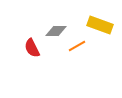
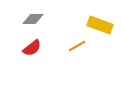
gray diamond: moved 23 px left, 12 px up
red semicircle: rotated 102 degrees counterclockwise
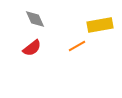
gray diamond: moved 2 px right; rotated 65 degrees clockwise
yellow rectangle: rotated 30 degrees counterclockwise
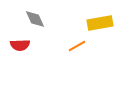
yellow rectangle: moved 2 px up
red semicircle: moved 12 px left, 3 px up; rotated 36 degrees clockwise
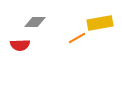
gray diamond: moved 3 px down; rotated 65 degrees counterclockwise
orange line: moved 8 px up
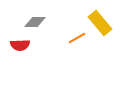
yellow rectangle: rotated 60 degrees clockwise
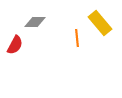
orange line: rotated 66 degrees counterclockwise
red semicircle: moved 5 px left; rotated 60 degrees counterclockwise
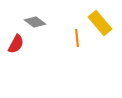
gray diamond: rotated 35 degrees clockwise
red semicircle: moved 1 px right, 1 px up
